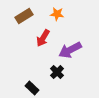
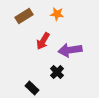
red arrow: moved 3 px down
purple arrow: rotated 20 degrees clockwise
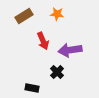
red arrow: rotated 54 degrees counterclockwise
black rectangle: rotated 32 degrees counterclockwise
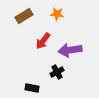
red arrow: rotated 60 degrees clockwise
black cross: rotated 16 degrees clockwise
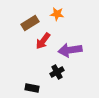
brown rectangle: moved 6 px right, 7 px down
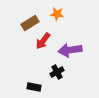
black rectangle: moved 2 px right, 1 px up
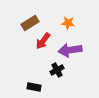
orange star: moved 11 px right, 9 px down
black cross: moved 2 px up
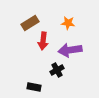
red arrow: rotated 30 degrees counterclockwise
